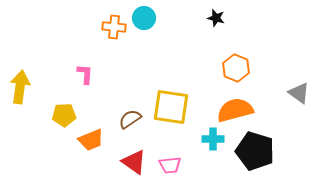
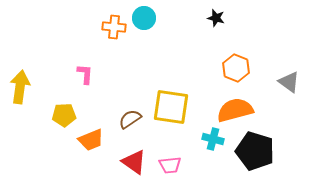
gray triangle: moved 10 px left, 11 px up
cyan cross: rotated 15 degrees clockwise
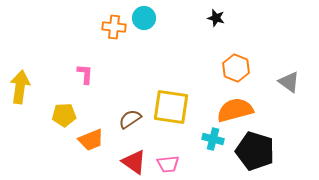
pink trapezoid: moved 2 px left, 1 px up
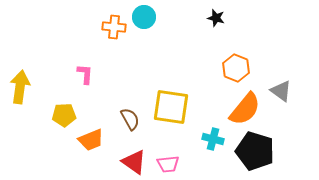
cyan circle: moved 1 px up
gray triangle: moved 8 px left, 9 px down
orange semicircle: moved 10 px right, 1 px up; rotated 144 degrees clockwise
brown semicircle: rotated 95 degrees clockwise
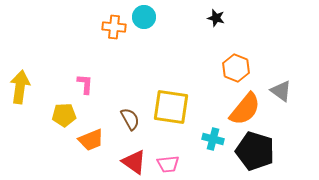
pink L-shape: moved 10 px down
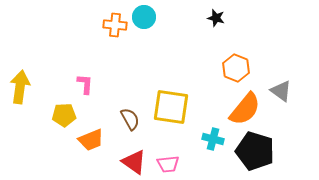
orange cross: moved 1 px right, 2 px up
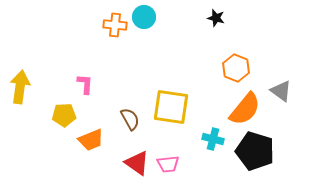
red triangle: moved 3 px right, 1 px down
